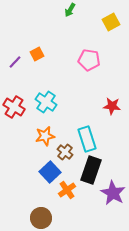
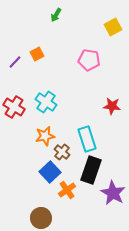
green arrow: moved 14 px left, 5 px down
yellow square: moved 2 px right, 5 px down
brown cross: moved 3 px left
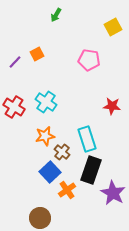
brown circle: moved 1 px left
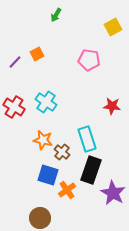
orange star: moved 2 px left, 4 px down; rotated 24 degrees clockwise
blue square: moved 2 px left, 3 px down; rotated 30 degrees counterclockwise
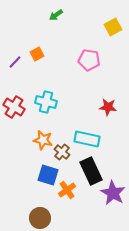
green arrow: rotated 24 degrees clockwise
cyan cross: rotated 20 degrees counterclockwise
red star: moved 4 px left, 1 px down
cyan rectangle: rotated 60 degrees counterclockwise
black rectangle: moved 1 px down; rotated 44 degrees counterclockwise
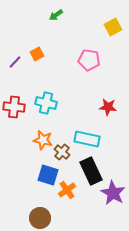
cyan cross: moved 1 px down
red cross: rotated 25 degrees counterclockwise
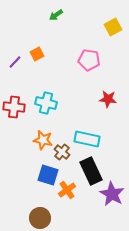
red star: moved 8 px up
purple star: moved 1 px left, 1 px down
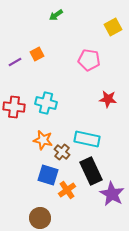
purple line: rotated 16 degrees clockwise
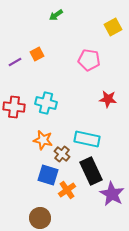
brown cross: moved 2 px down
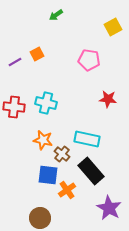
black rectangle: rotated 16 degrees counterclockwise
blue square: rotated 10 degrees counterclockwise
purple star: moved 3 px left, 14 px down
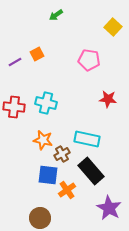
yellow square: rotated 18 degrees counterclockwise
brown cross: rotated 21 degrees clockwise
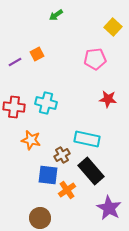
pink pentagon: moved 6 px right, 1 px up; rotated 15 degrees counterclockwise
orange star: moved 12 px left
brown cross: moved 1 px down
